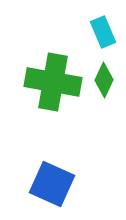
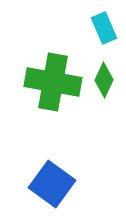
cyan rectangle: moved 1 px right, 4 px up
blue square: rotated 12 degrees clockwise
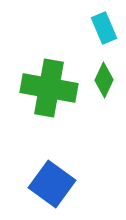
green cross: moved 4 px left, 6 px down
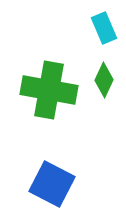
green cross: moved 2 px down
blue square: rotated 9 degrees counterclockwise
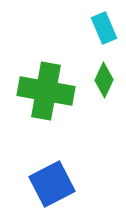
green cross: moved 3 px left, 1 px down
blue square: rotated 36 degrees clockwise
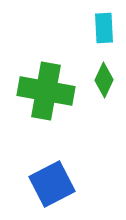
cyan rectangle: rotated 20 degrees clockwise
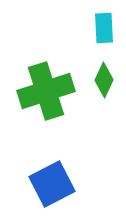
green cross: rotated 28 degrees counterclockwise
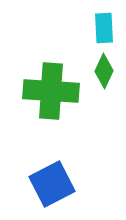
green diamond: moved 9 px up
green cross: moved 5 px right; rotated 22 degrees clockwise
